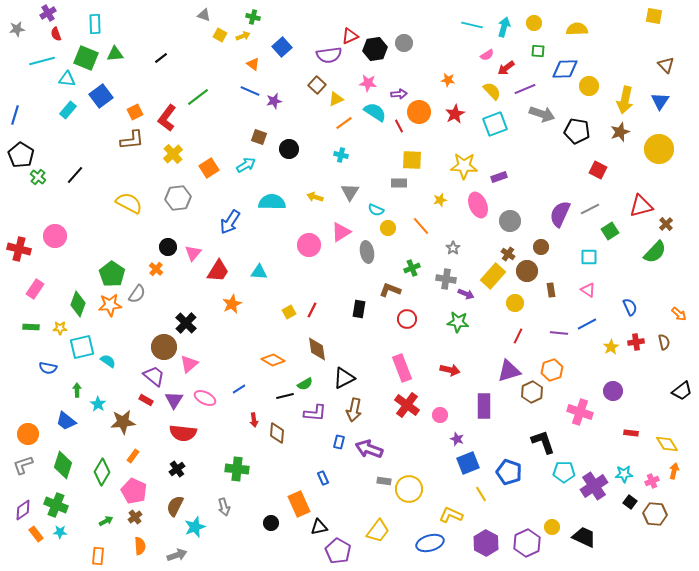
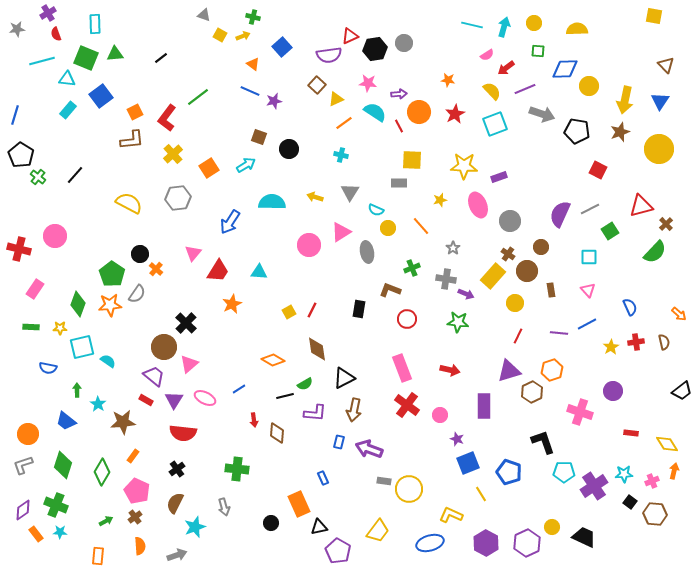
black circle at (168, 247): moved 28 px left, 7 px down
pink triangle at (588, 290): rotated 14 degrees clockwise
pink pentagon at (134, 491): moved 3 px right
brown semicircle at (175, 506): moved 3 px up
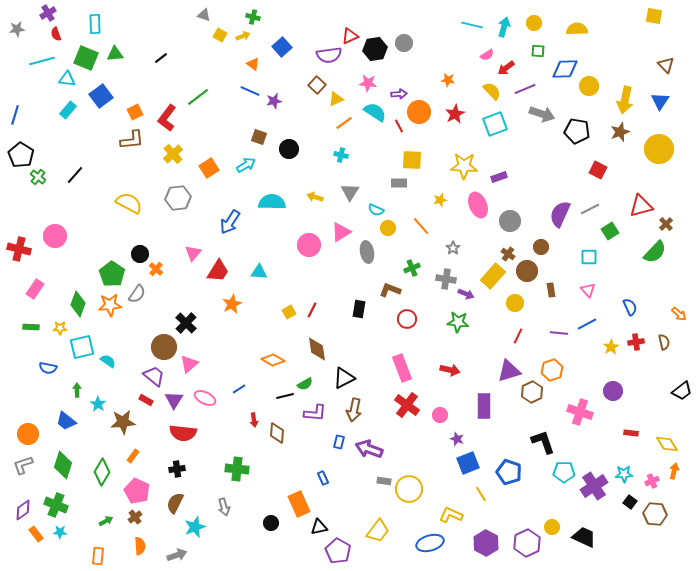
black cross at (177, 469): rotated 28 degrees clockwise
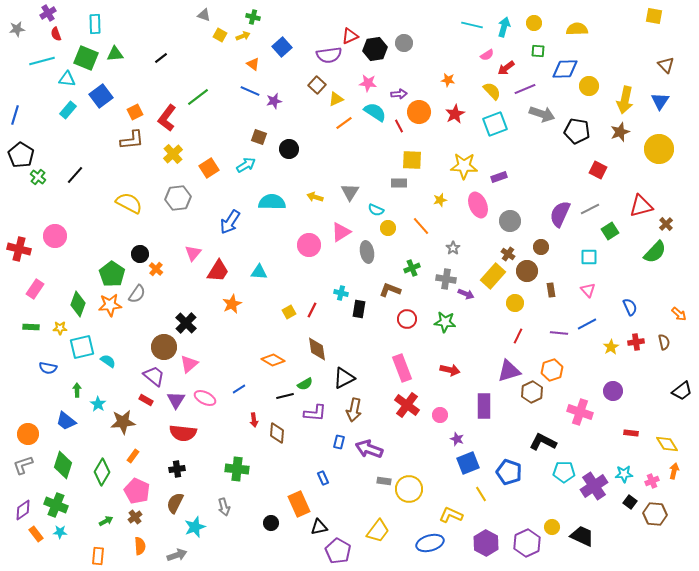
cyan cross at (341, 155): moved 138 px down
green star at (458, 322): moved 13 px left
purple triangle at (174, 400): moved 2 px right
black L-shape at (543, 442): rotated 44 degrees counterclockwise
black trapezoid at (584, 537): moved 2 px left, 1 px up
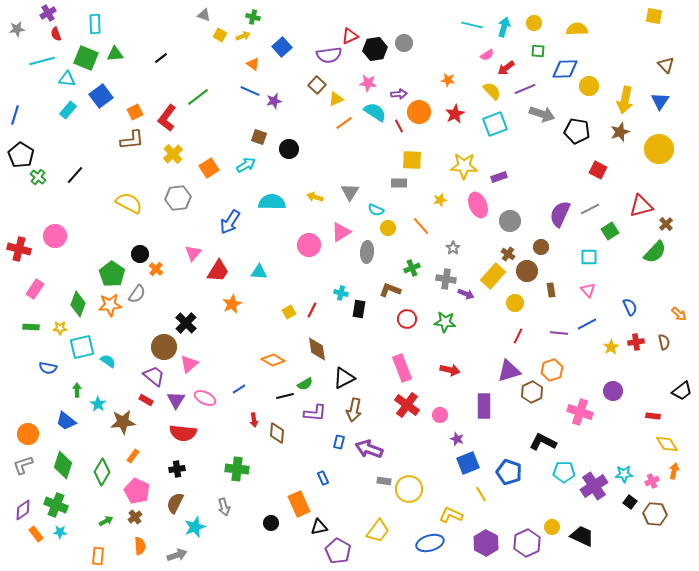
gray ellipse at (367, 252): rotated 15 degrees clockwise
red rectangle at (631, 433): moved 22 px right, 17 px up
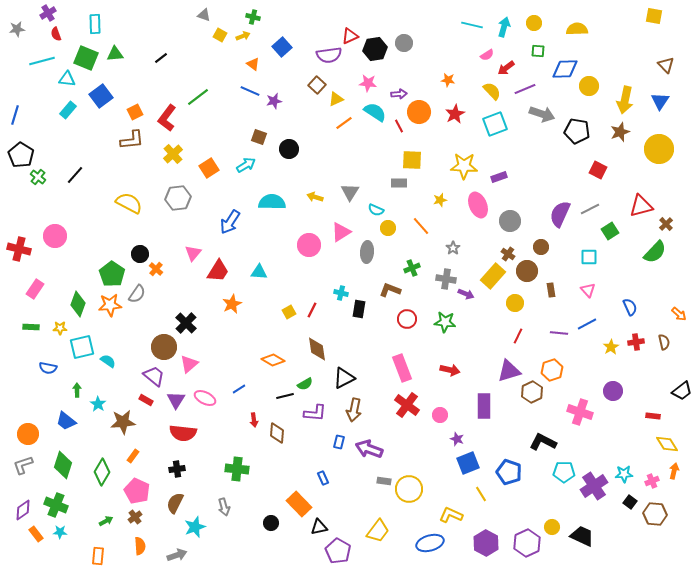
orange rectangle at (299, 504): rotated 20 degrees counterclockwise
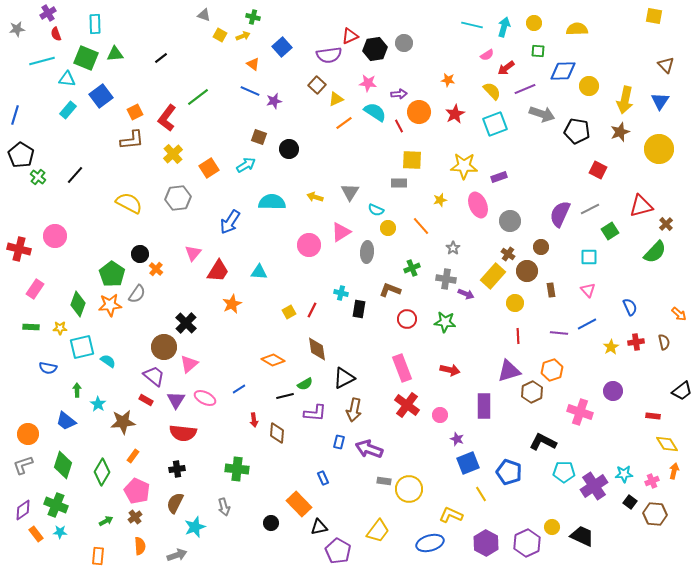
blue diamond at (565, 69): moved 2 px left, 2 px down
red line at (518, 336): rotated 28 degrees counterclockwise
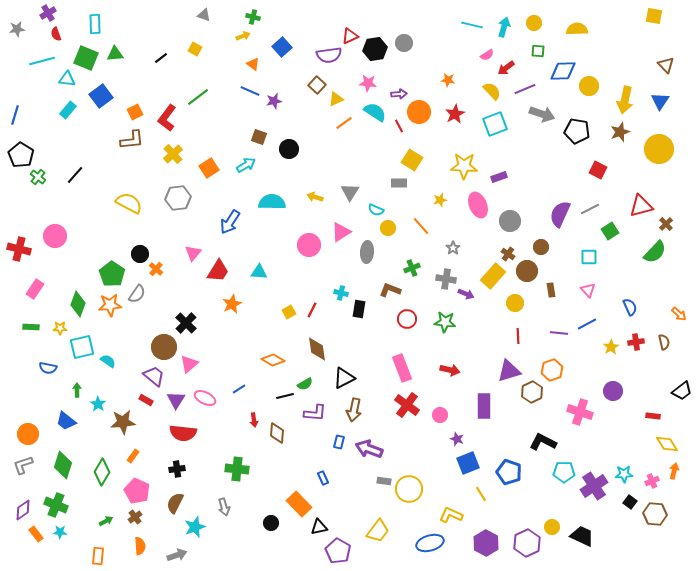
yellow square at (220, 35): moved 25 px left, 14 px down
yellow square at (412, 160): rotated 30 degrees clockwise
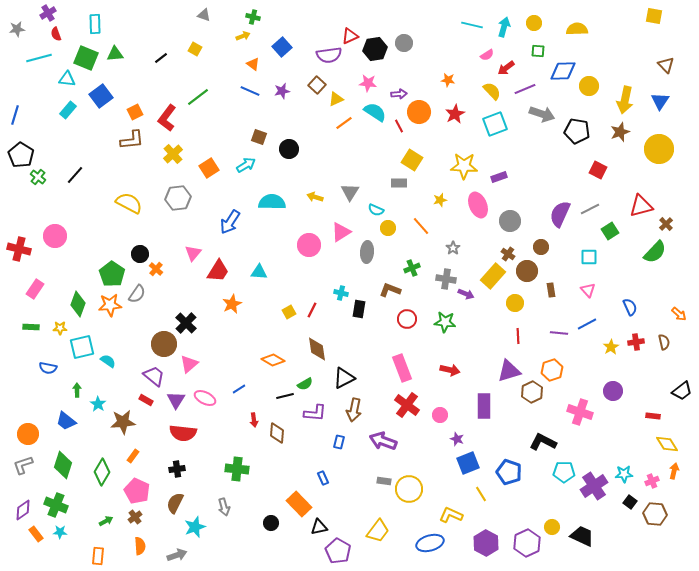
cyan line at (42, 61): moved 3 px left, 3 px up
purple star at (274, 101): moved 8 px right, 10 px up
brown circle at (164, 347): moved 3 px up
purple arrow at (369, 449): moved 14 px right, 8 px up
